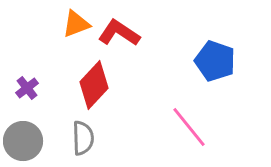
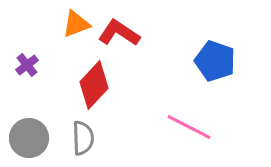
purple cross: moved 23 px up
pink line: rotated 24 degrees counterclockwise
gray circle: moved 6 px right, 3 px up
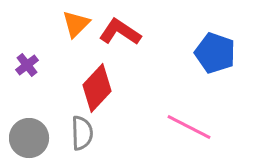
orange triangle: rotated 24 degrees counterclockwise
red L-shape: moved 1 px right, 1 px up
blue pentagon: moved 8 px up
red diamond: moved 3 px right, 3 px down
gray semicircle: moved 1 px left, 5 px up
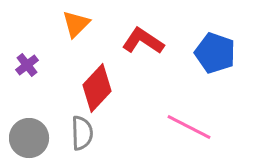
red L-shape: moved 23 px right, 9 px down
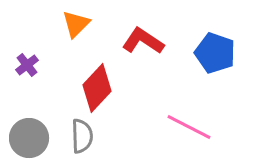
gray semicircle: moved 3 px down
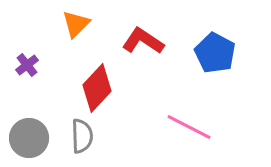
blue pentagon: rotated 9 degrees clockwise
